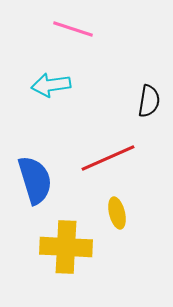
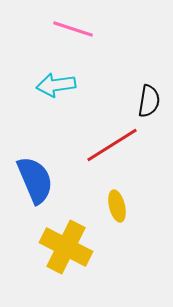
cyan arrow: moved 5 px right
red line: moved 4 px right, 13 px up; rotated 8 degrees counterclockwise
blue semicircle: rotated 6 degrees counterclockwise
yellow ellipse: moved 7 px up
yellow cross: rotated 24 degrees clockwise
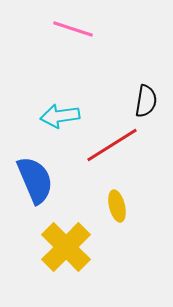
cyan arrow: moved 4 px right, 31 px down
black semicircle: moved 3 px left
yellow cross: rotated 18 degrees clockwise
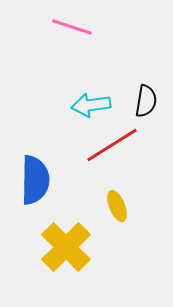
pink line: moved 1 px left, 2 px up
cyan arrow: moved 31 px right, 11 px up
blue semicircle: rotated 24 degrees clockwise
yellow ellipse: rotated 8 degrees counterclockwise
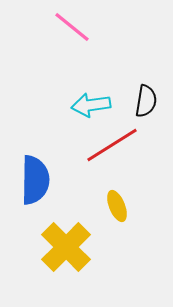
pink line: rotated 21 degrees clockwise
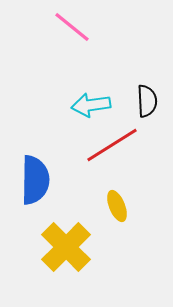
black semicircle: moved 1 px right; rotated 12 degrees counterclockwise
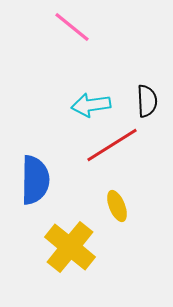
yellow cross: moved 4 px right; rotated 6 degrees counterclockwise
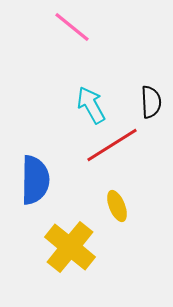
black semicircle: moved 4 px right, 1 px down
cyan arrow: rotated 69 degrees clockwise
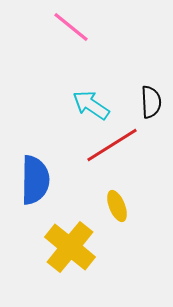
pink line: moved 1 px left
cyan arrow: rotated 27 degrees counterclockwise
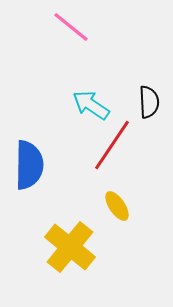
black semicircle: moved 2 px left
red line: rotated 24 degrees counterclockwise
blue semicircle: moved 6 px left, 15 px up
yellow ellipse: rotated 12 degrees counterclockwise
